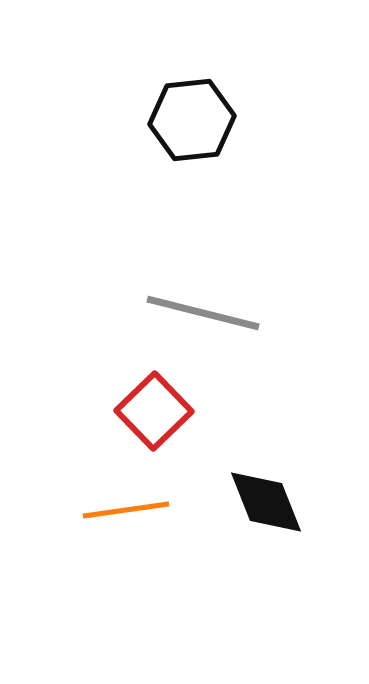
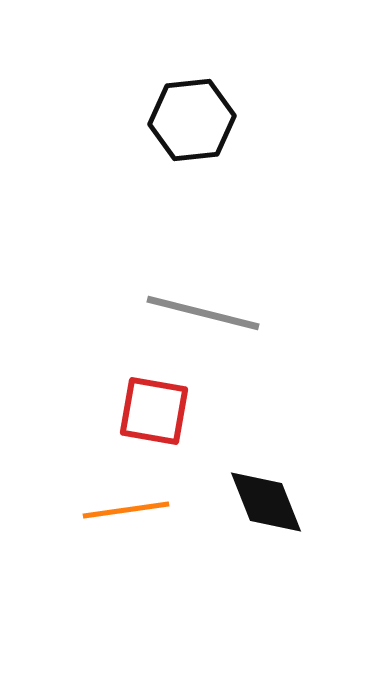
red square: rotated 36 degrees counterclockwise
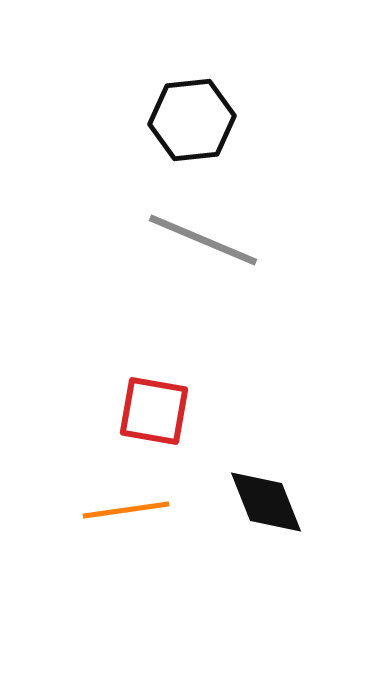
gray line: moved 73 px up; rotated 9 degrees clockwise
